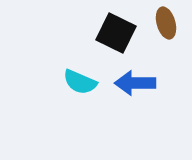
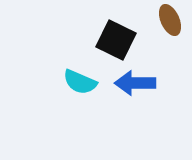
brown ellipse: moved 4 px right, 3 px up; rotated 8 degrees counterclockwise
black square: moved 7 px down
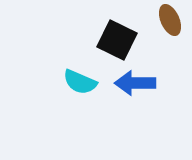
black square: moved 1 px right
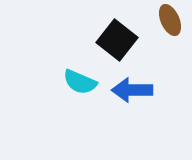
black square: rotated 12 degrees clockwise
blue arrow: moved 3 px left, 7 px down
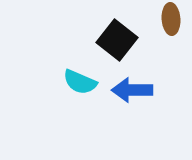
brown ellipse: moved 1 px right, 1 px up; rotated 20 degrees clockwise
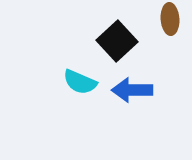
brown ellipse: moved 1 px left
black square: moved 1 px down; rotated 9 degrees clockwise
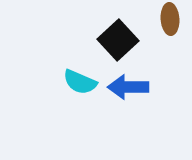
black square: moved 1 px right, 1 px up
blue arrow: moved 4 px left, 3 px up
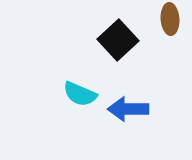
cyan semicircle: moved 12 px down
blue arrow: moved 22 px down
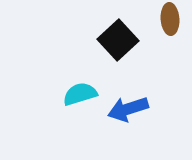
cyan semicircle: rotated 140 degrees clockwise
blue arrow: rotated 18 degrees counterclockwise
